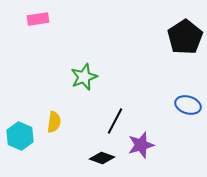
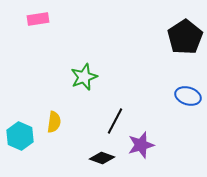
blue ellipse: moved 9 px up
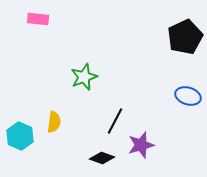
pink rectangle: rotated 15 degrees clockwise
black pentagon: rotated 8 degrees clockwise
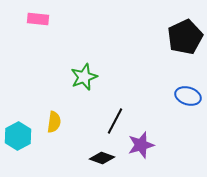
cyan hexagon: moved 2 px left; rotated 8 degrees clockwise
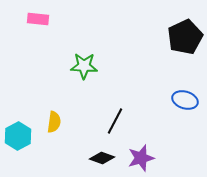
green star: moved 11 px up; rotated 24 degrees clockwise
blue ellipse: moved 3 px left, 4 px down
purple star: moved 13 px down
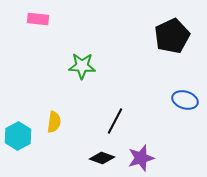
black pentagon: moved 13 px left, 1 px up
green star: moved 2 px left
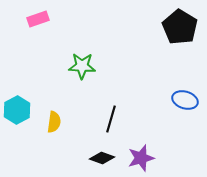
pink rectangle: rotated 25 degrees counterclockwise
black pentagon: moved 8 px right, 9 px up; rotated 16 degrees counterclockwise
black line: moved 4 px left, 2 px up; rotated 12 degrees counterclockwise
cyan hexagon: moved 1 px left, 26 px up
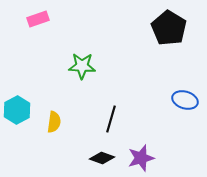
black pentagon: moved 11 px left, 1 px down
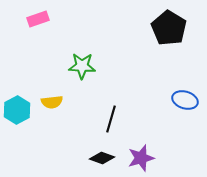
yellow semicircle: moved 2 px left, 20 px up; rotated 75 degrees clockwise
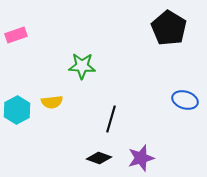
pink rectangle: moved 22 px left, 16 px down
black diamond: moved 3 px left
